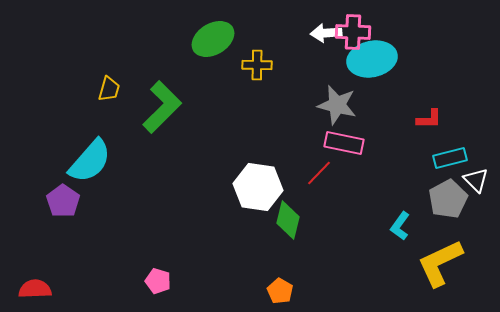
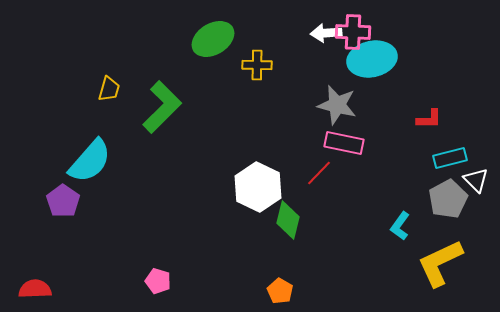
white hexagon: rotated 18 degrees clockwise
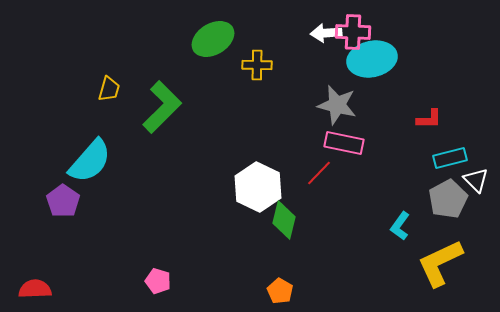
green diamond: moved 4 px left
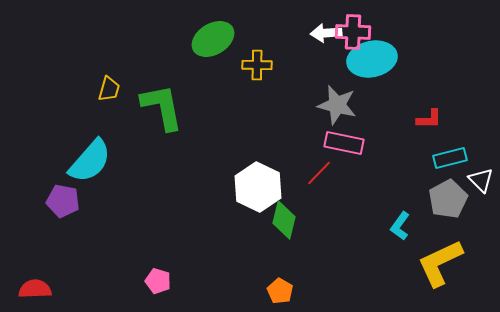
green L-shape: rotated 56 degrees counterclockwise
white triangle: moved 5 px right
purple pentagon: rotated 24 degrees counterclockwise
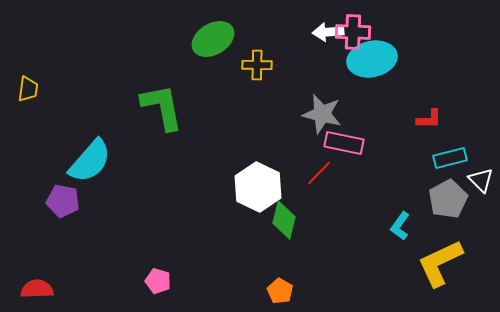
white arrow: moved 2 px right, 1 px up
yellow trapezoid: moved 81 px left; rotated 8 degrees counterclockwise
gray star: moved 15 px left, 9 px down
red semicircle: moved 2 px right
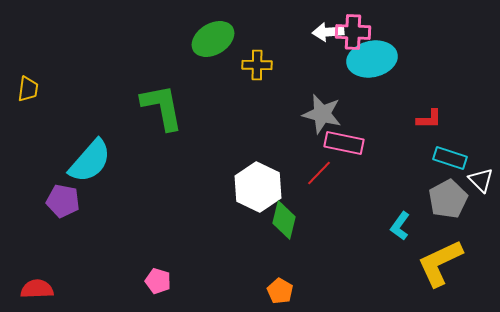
cyan rectangle: rotated 32 degrees clockwise
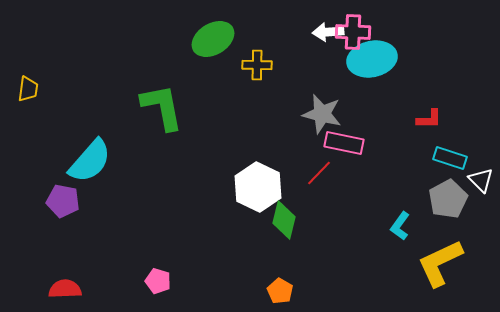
red semicircle: moved 28 px right
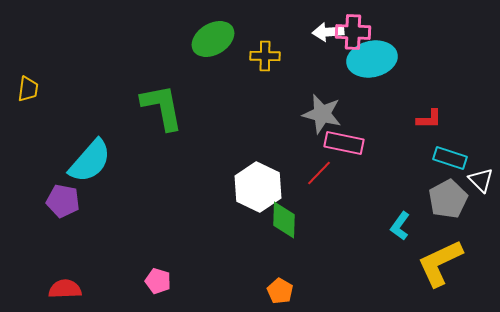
yellow cross: moved 8 px right, 9 px up
green diamond: rotated 12 degrees counterclockwise
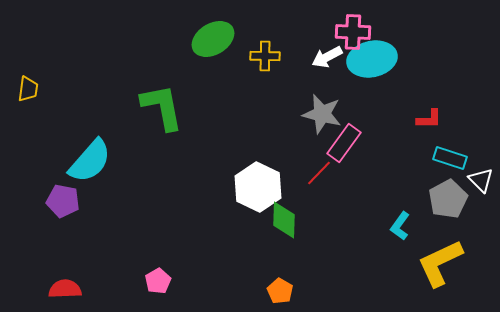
white arrow: moved 1 px left, 25 px down; rotated 24 degrees counterclockwise
pink rectangle: rotated 66 degrees counterclockwise
pink pentagon: rotated 25 degrees clockwise
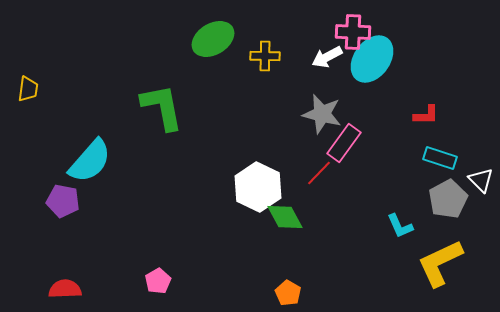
cyan ellipse: rotated 42 degrees counterclockwise
red L-shape: moved 3 px left, 4 px up
cyan rectangle: moved 10 px left
green diamond: moved 1 px right, 3 px up; rotated 30 degrees counterclockwise
cyan L-shape: rotated 60 degrees counterclockwise
orange pentagon: moved 8 px right, 2 px down
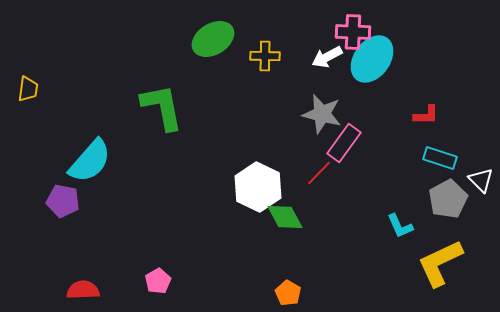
red semicircle: moved 18 px right, 1 px down
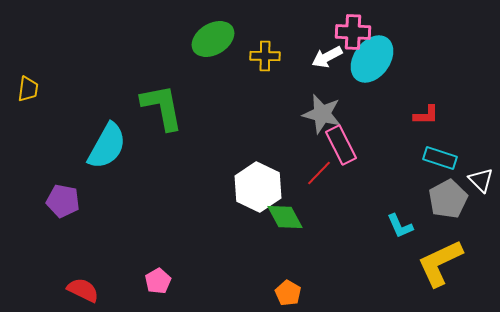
pink rectangle: moved 3 px left, 2 px down; rotated 63 degrees counterclockwise
cyan semicircle: moved 17 px right, 15 px up; rotated 12 degrees counterclockwise
red semicircle: rotated 28 degrees clockwise
